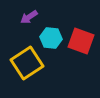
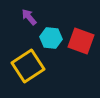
purple arrow: rotated 84 degrees clockwise
yellow square: moved 1 px right, 3 px down
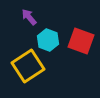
cyan hexagon: moved 3 px left, 2 px down; rotated 15 degrees clockwise
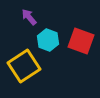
yellow square: moved 4 px left
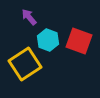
red square: moved 2 px left
yellow square: moved 1 px right, 2 px up
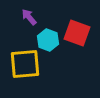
red square: moved 2 px left, 8 px up
yellow square: rotated 28 degrees clockwise
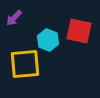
purple arrow: moved 15 px left, 1 px down; rotated 96 degrees counterclockwise
red square: moved 2 px right, 2 px up; rotated 8 degrees counterclockwise
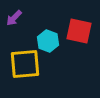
cyan hexagon: moved 1 px down
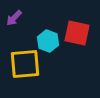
red square: moved 2 px left, 2 px down
